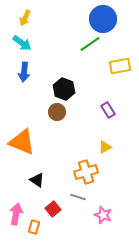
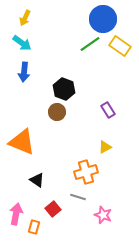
yellow rectangle: moved 20 px up; rotated 45 degrees clockwise
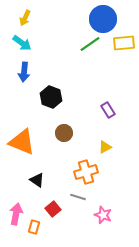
yellow rectangle: moved 4 px right, 3 px up; rotated 40 degrees counterclockwise
black hexagon: moved 13 px left, 8 px down
brown circle: moved 7 px right, 21 px down
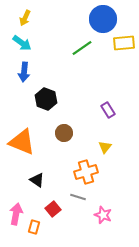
green line: moved 8 px left, 4 px down
black hexagon: moved 5 px left, 2 px down
yellow triangle: rotated 24 degrees counterclockwise
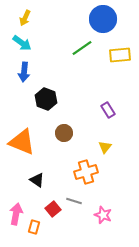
yellow rectangle: moved 4 px left, 12 px down
gray line: moved 4 px left, 4 px down
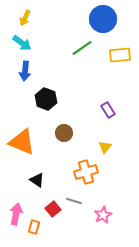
blue arrow: moved 1 px right, 1 px up
pink star: rotated 24 degrees clockwise
